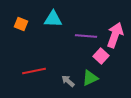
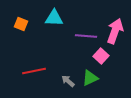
cyan triangle: moved 1 px right, 1 px up
pink arrow: moved 4 px up
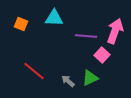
pink square: moved 1 px right, 1 px up
red line: rotated 50 degrees clockwise
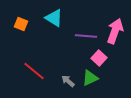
cyan triangle: rotated 30 degrees clockwise
pink square: moved 3 px left, 3 px down
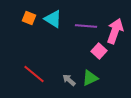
cyan triangle: moved 1 px left, 1 px down
orange square: moved 8 px right, 6 px up
purple line: moved 10 px up
pink square: moved 7 px up
red line: moved 3 px down
gray arrow: moved 1 px right, 1 px up
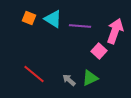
purple line: moved 6 px left
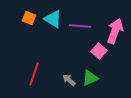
red line: rotated 70 degrees clockwise
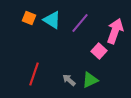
cyan triangle: moved 1 px left, 1 px down
purple line: moved 3 px up; rotated 55 degrees counterclockwise
green triangle: moved 2 px down
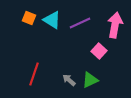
purple line: rotated 25 degrees clockwise
pink arrow: moved 6 px up; rotated 10 degrees counterclockwise
